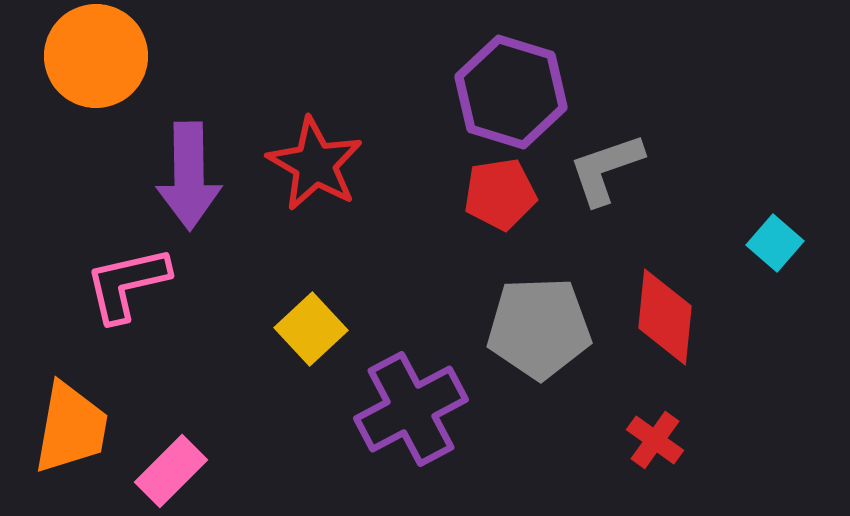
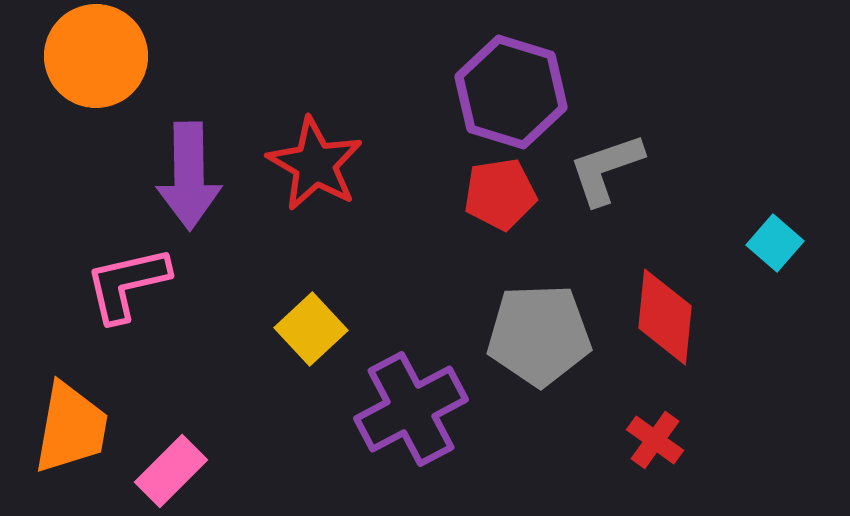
gray pentagon: moved 7 px down
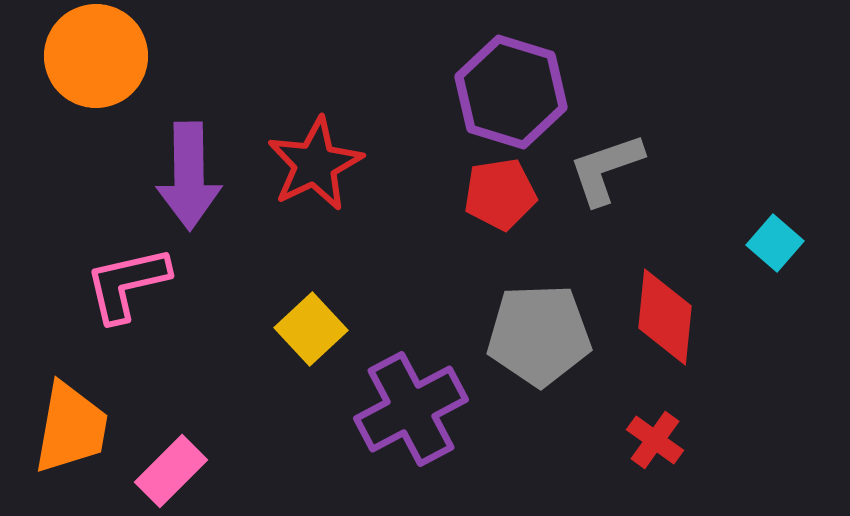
red star: rotated 16 degrees clockwise
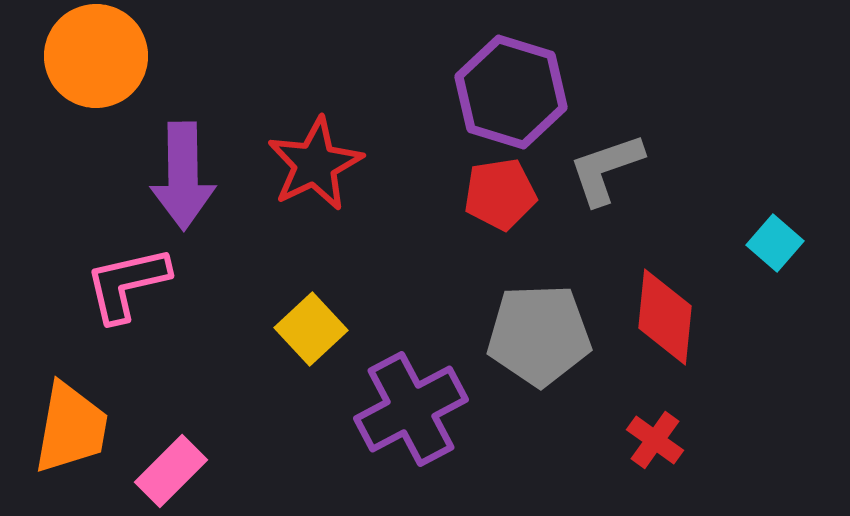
purple arrow: moved 6 px left
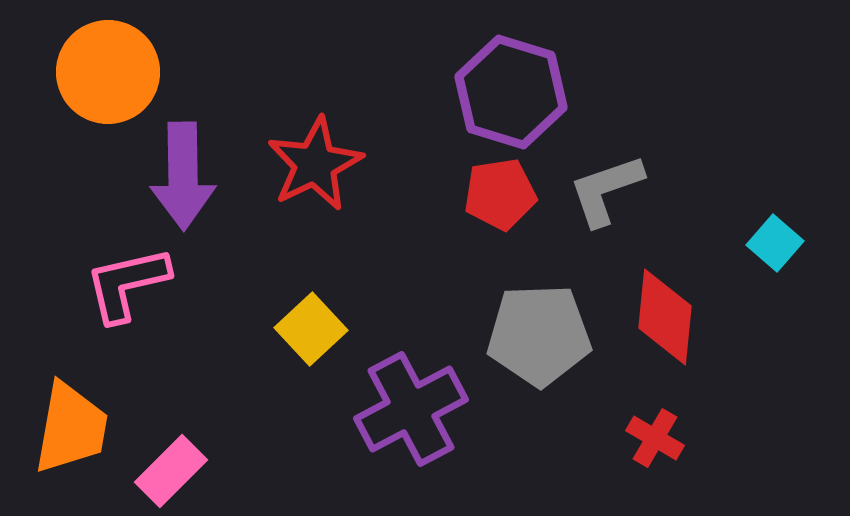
orange circle: moved 12 px right, 16 px down
gray L-shape: moved 21 px down
red cross: moved 2 px up; rotated 6 degrees counterclockwise
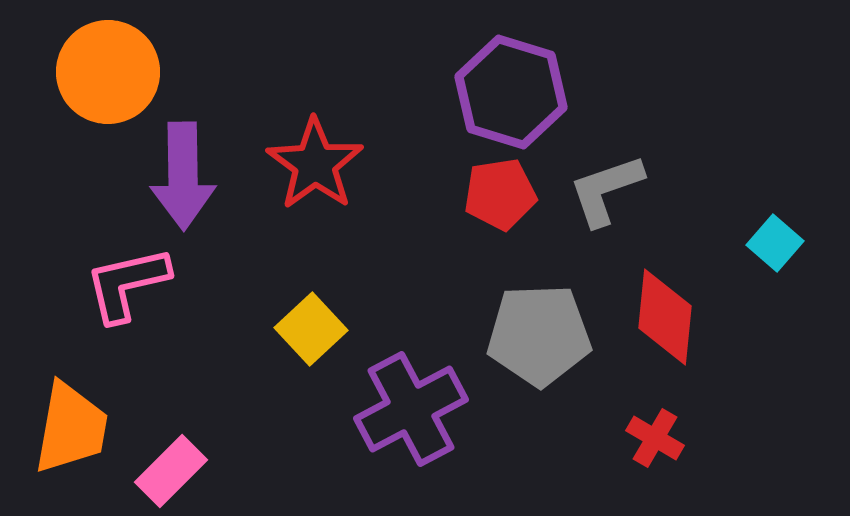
red star: rotated 10 degrees counterclockwise
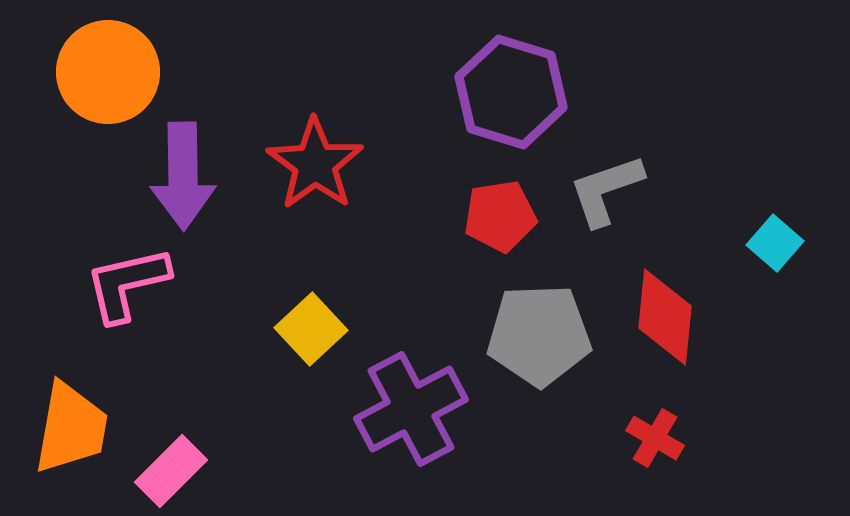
red pentagon: moved 22 px down
